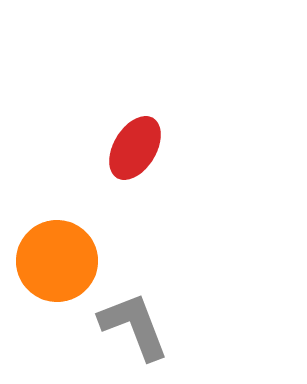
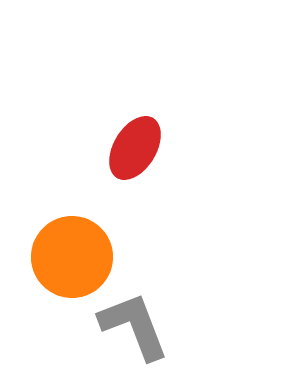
orange circle: moved 15 px right, 4 px up
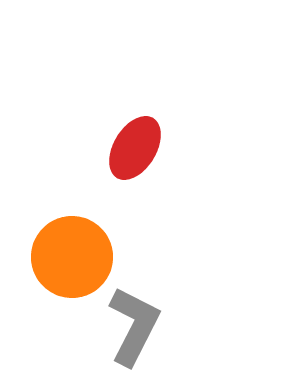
gray L-shape: rotated 48 degrees clockwise
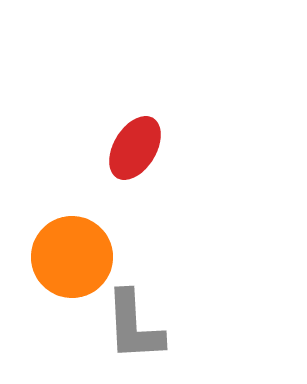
gray L-shape: rotated 150 degrees clockwise
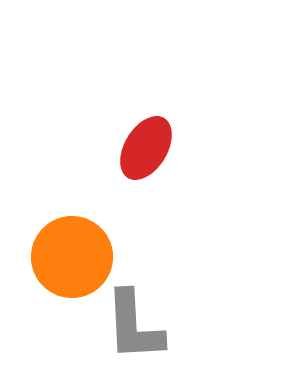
red ellipse: moved 11 px right
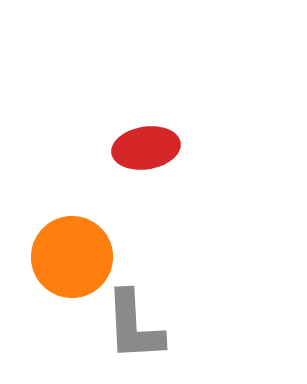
red ellipse: rotated 50 degrees clockwise
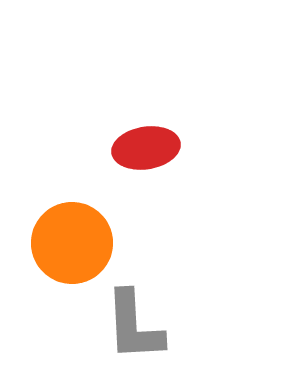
orange circle: moved 14 px up
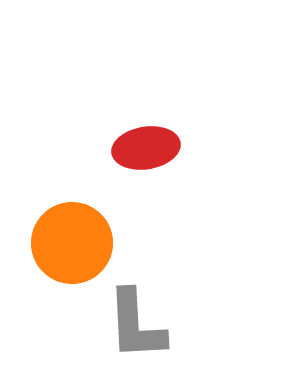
gray L-shape: moved 2 px right, 1 px up
